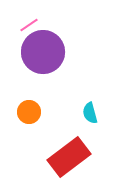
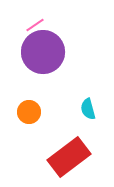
pink line: moved 6 px right
cyan semicircle: moved 2 px left, 4 px up
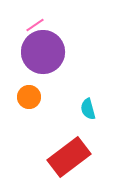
orange circle: moved 15 px up
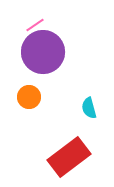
cyan semicircle: moved 1 px right, 1 px up
